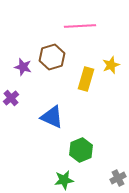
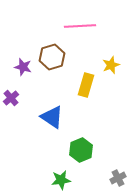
yellow rectangle: moved 6 px down
blue triangle: rotated 10 degrees clockwise
green star: moved 3 px left
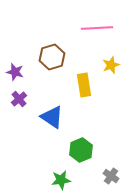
pink line: moved 17 px right, 2 px down
purple star: moved 8 px left, 5 px down
yellow rectangle: moved 2 px left; rotated 25 degrees counterclockwise
purple cross: moved 8 px right, 1 px down
gray cross: moved 7 px left, 2 px up; rotated 28 degrees counterclockwise
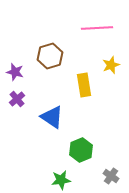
brown hexagon: moved 2 px left, 1 px up
purple cross: moved 2 px left
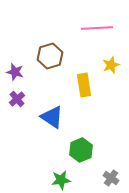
gray cross: moved 2 px down
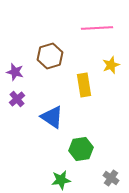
green hexagon: moved 1 px up; rotated 15 degrees clockwise
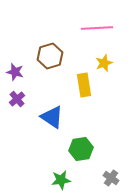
yellow star: moved 7 px left, 2 px up
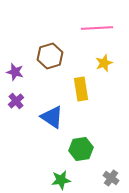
yellow rectangle: moved 3 px left, 4 px down
purple cross: moved 1 px left, 2 px down
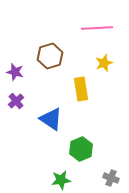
blue triangle: moved 1 px left, 2 px down
green hexagon: rotated 15 degrees counterclockwise
gray cross: rotated 14 degrees counterclockwise
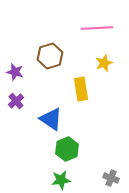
green hexagon: moved 14 px left
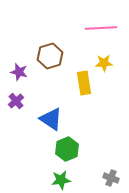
pink line: moved 4 px right
yellow star: rotated 18 degrees clockwise
purple star: moved 4 px right
yellow rectangle: moved 3 px right, 6 px up
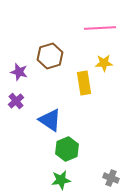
pink line: moved 1 px left
blue triangle: moved 1 px left, 1 px down
